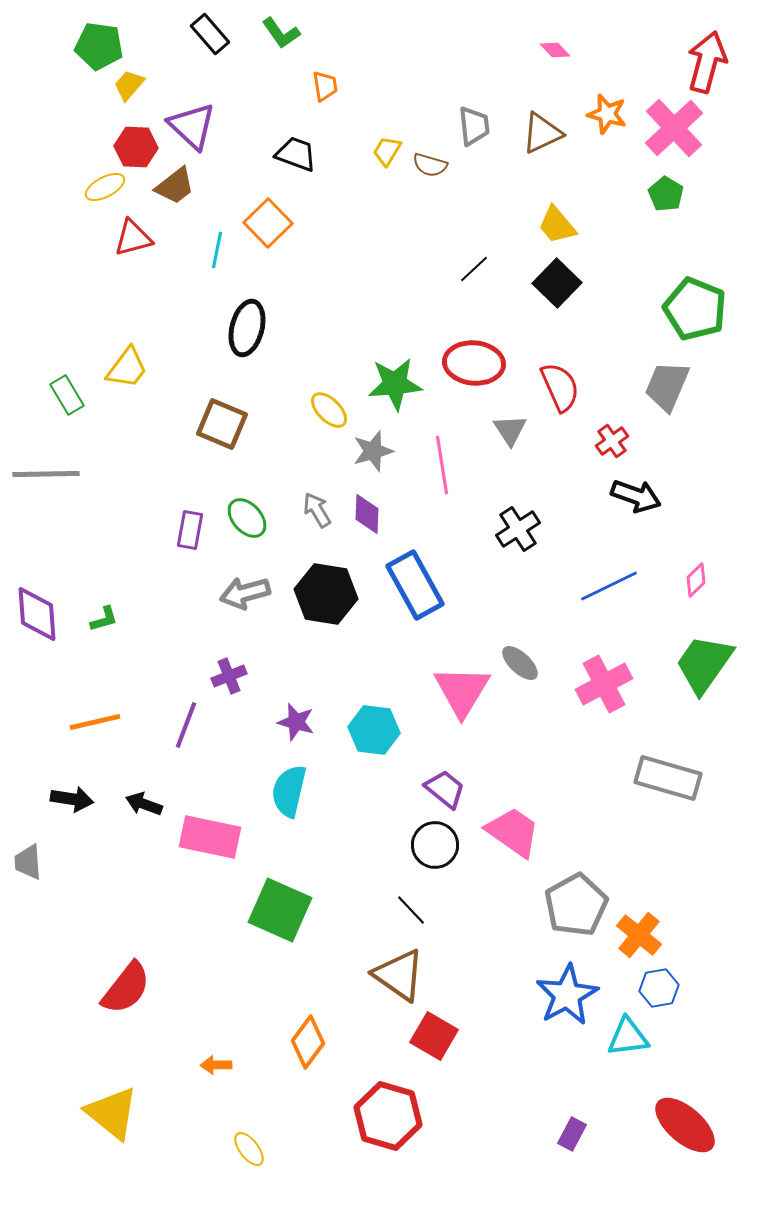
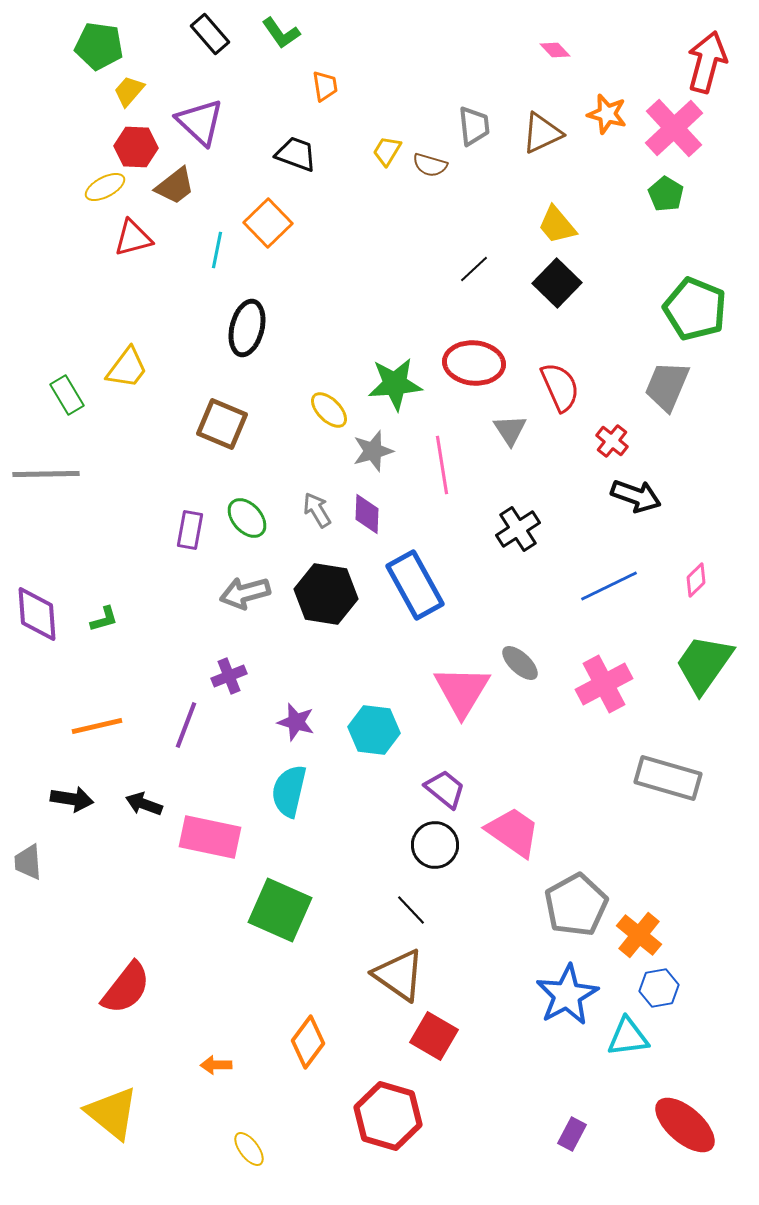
yellow trapezoid at (129, 85): moved 6 px down
purple triangle at (192, 126): moved 8 px right, 4 px up
red cross at (612, 441): rotated 16 degrees counterclockwise
orange line at (95, 722): moved 2 px right, 4 px down
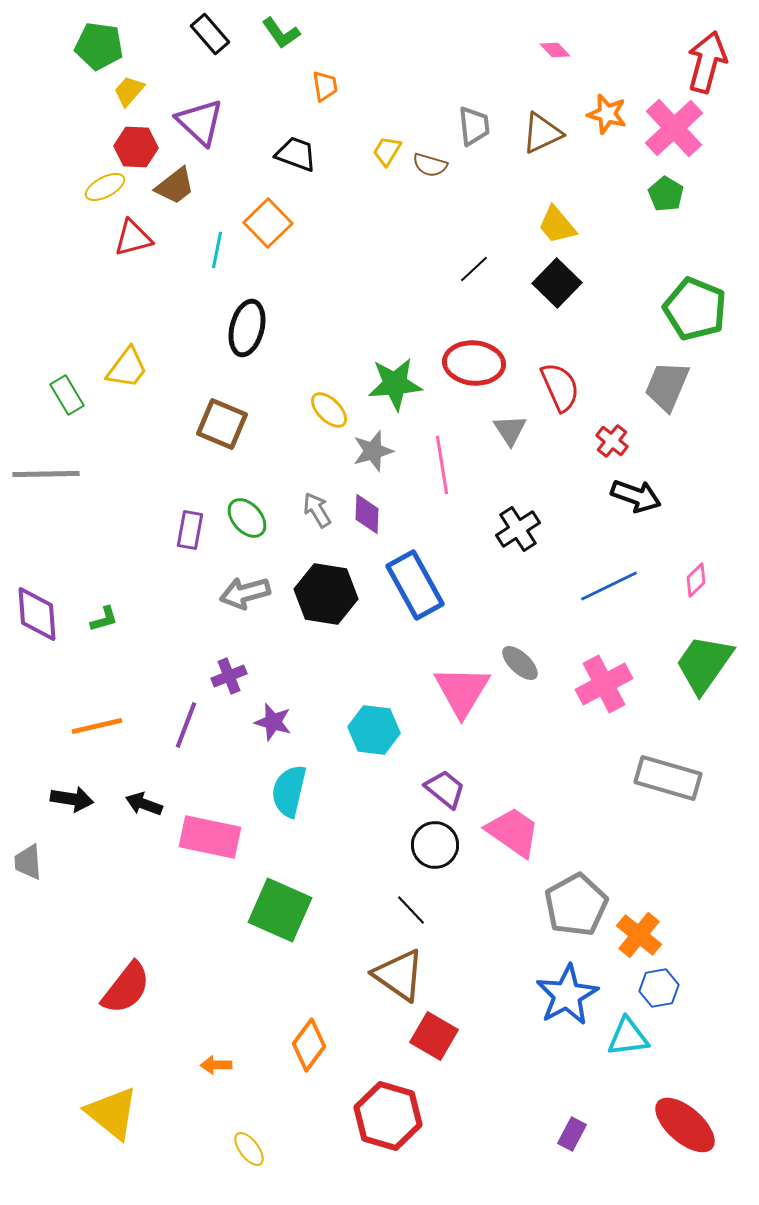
purple star at (296, 722): moved 23 px left
orange diamond at (308, 1042): moved 1 px right, 3 px down
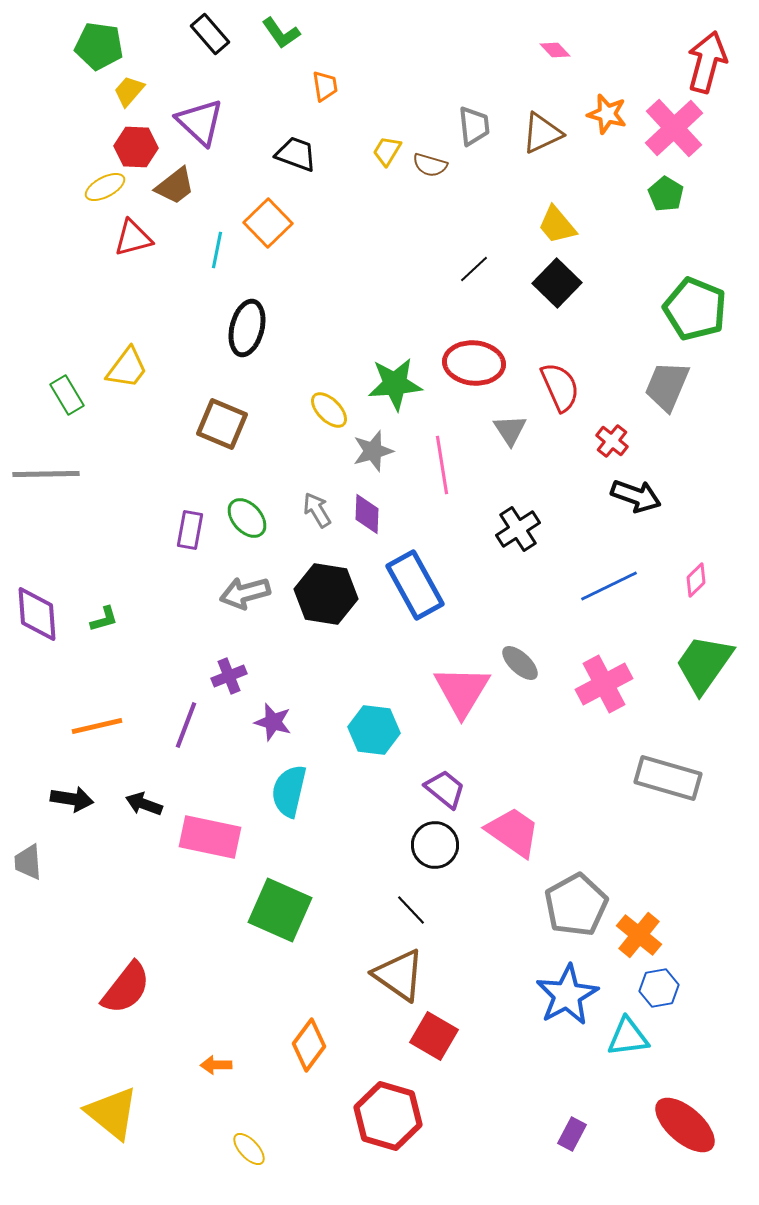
yellow ellipse at (249, 1149): rotated 6 degrees counterclockwise
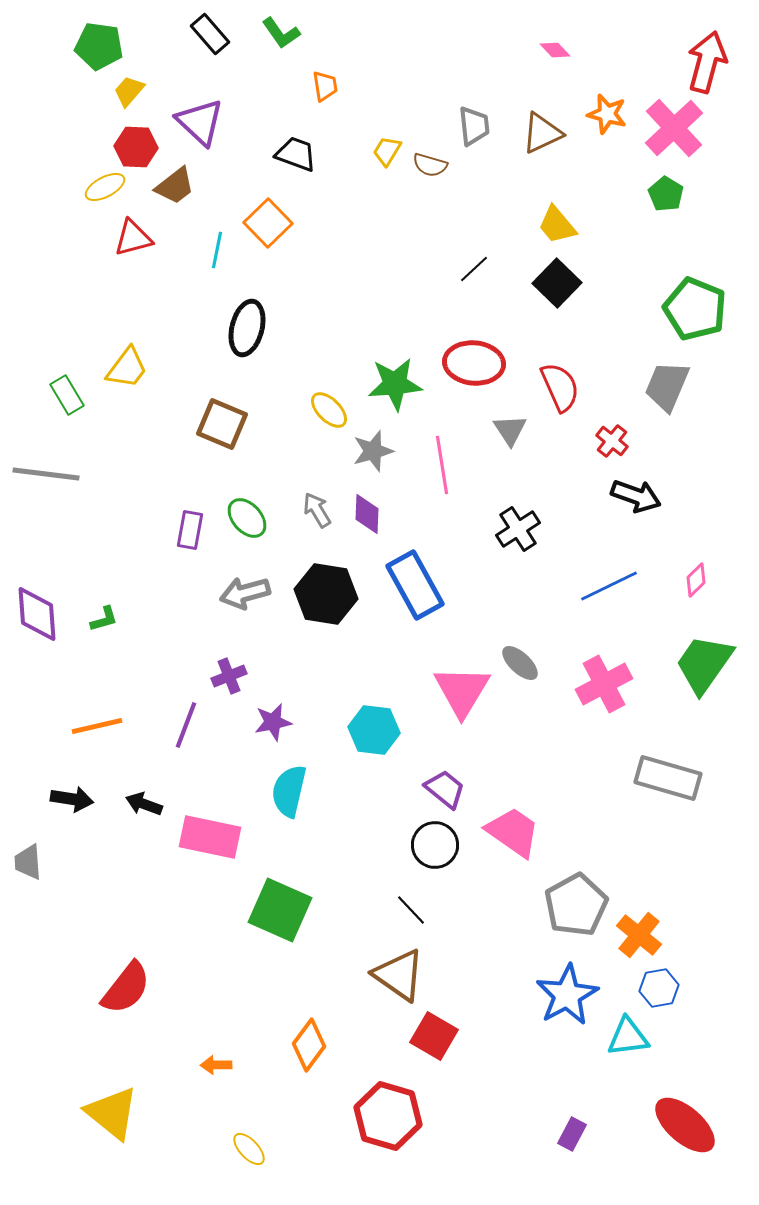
gray line at (46, 474): rotated 8 degrees clockwise
purple star at (273, 722): rotated 27 degrees counterclockwise
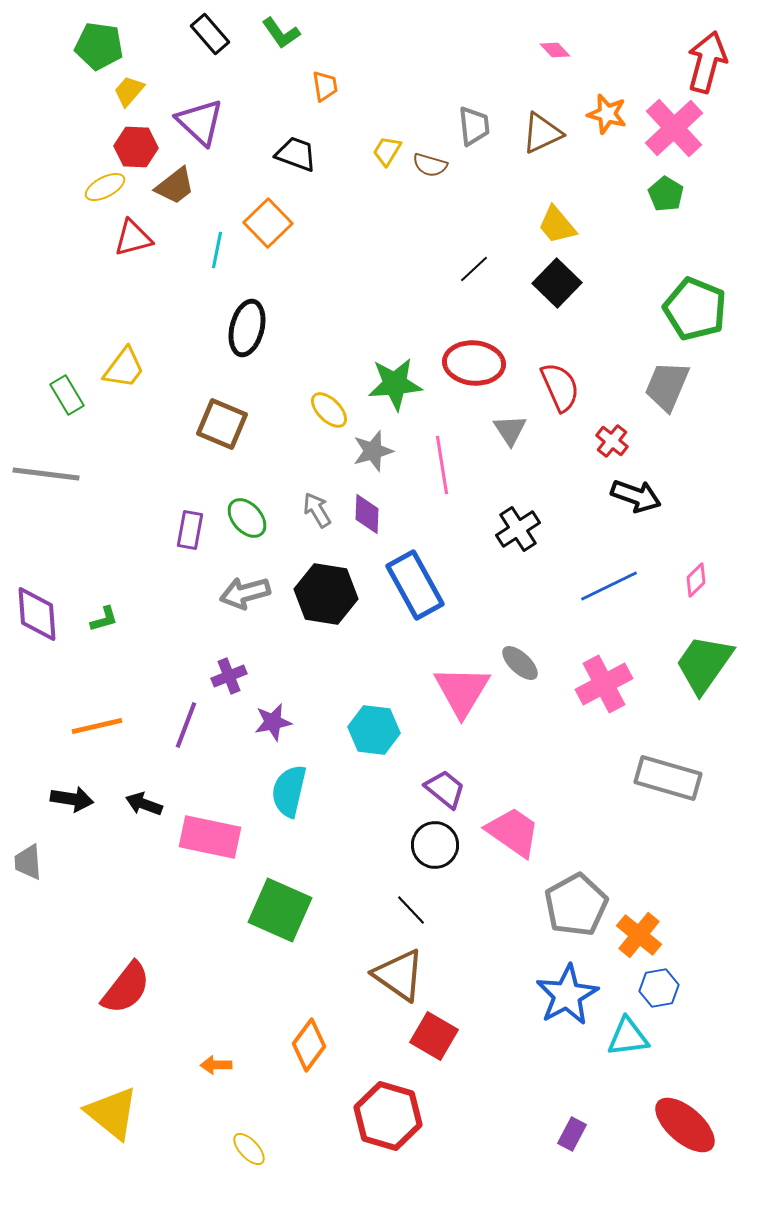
yellow trapezoid at (127, 368): moved 3 px left
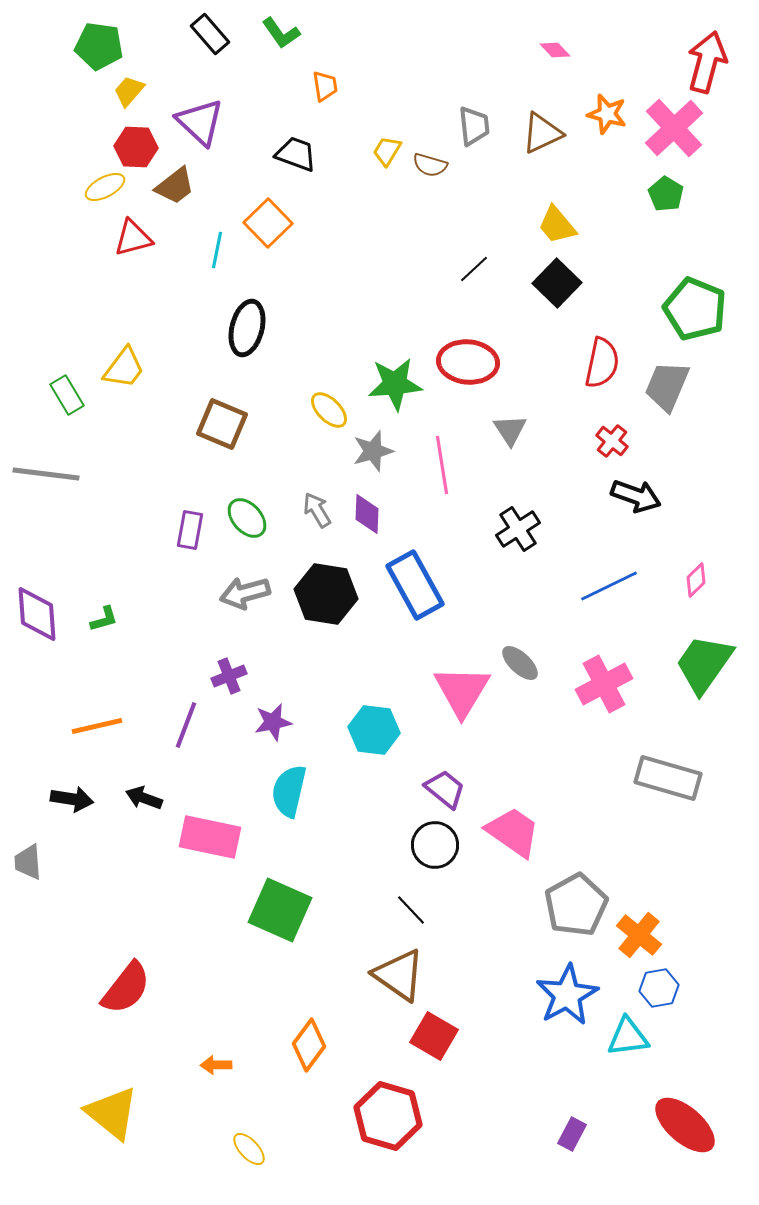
red ellipse at (474, 363): moved 6 px left, 1 px up
red semicircle at (560, 387): moved 42 px right, 24 px up; rotated 36 degrees clockwise
black arrow at (144, 804): moved 6 px up
